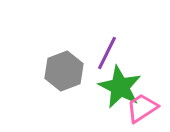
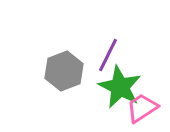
purple line: moved 1 px right, 2 px down
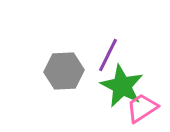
gray hexagon: rotated 18 degrees clockwise
green star: moved 2 px right, 1 px up
